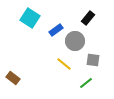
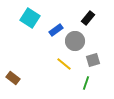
gray square: rotated 24 degrees counterclockwise
green line: rotated 32 degrees counterclockwise
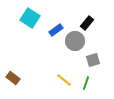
black rectangle: moved 1 px left, 5 px down
yellow line: moved 16 px down
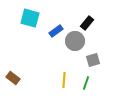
cyan square: rotated 18 degrees counterclockwise
blue rectangle: moved 1 px down
yellow line: rotated 56 degrees clockwise
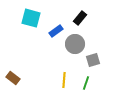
cyan square: moved 1 px right
black rectangle: moved 7 px left, 5 px up
gray circle: moved 3 px down
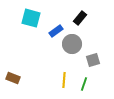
gray circle: moved 3 px left
brown rectangle: rotated 16 degrees counterclockwise
green line: moved 2 px left, 1 px down
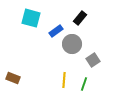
gray square: rotated 16 degrees counterclockwise
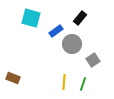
yellow line: moved 2 px down
green line: moved 1 px left
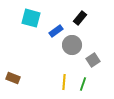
gray circle: moved 1 px down
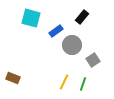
black rectangle: moved 2 px right, 1 px up
yellow line: rotated 21 degrees clockwise
